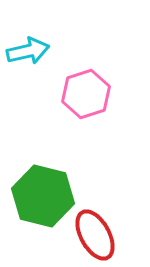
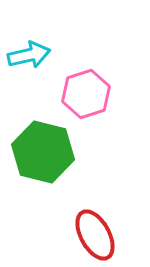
cyan arrow: moved 1 px right, 4 px down
green hexagon: moved 44 px up
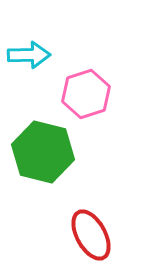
cyan arrow: rotated 12 degrees clockwise
red ellipse: moved 4 px left
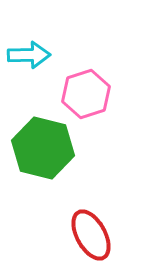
green hexagon: moved 4 px up
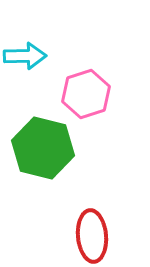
cyan arrow: moved 4 px left, 1 px down
red ellipse: moved 1 px right, 1 px down; rotated 24 degrees clockwise
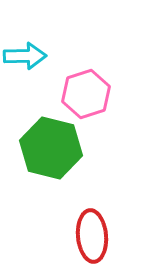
green hexagon: moved 8 px right
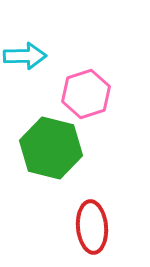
red ellipse: moved 9 px up
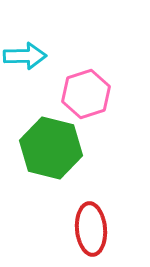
red ellipse: moved 1 px left, 2 px down
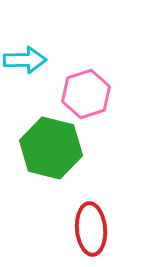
cyan arrow: moved 4 px down
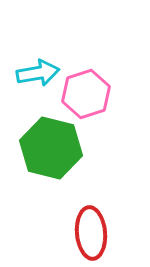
cyan arrow: moved 13 px right, 13 px down; rotated 9 degrees counterclockwise
red ellipse: moved 4 px down
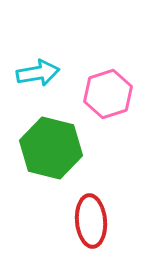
pink hexagon: moved 22 px right
red ellipse: moved 12 px up
